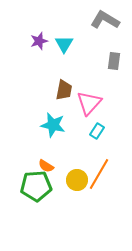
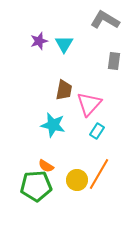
pink triangle: moved 1 px down
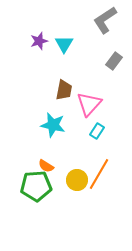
gray L-shape: rotated 64 degrees counterclockwise
gray rectangle: rotated 30 degrees clockwise
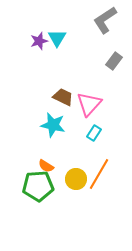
cyan triangle: moved 7 px left, 6 px up
brown trapezoid: moved 1 px left, 7 px down; rotated 75 degrees counterclockwise
cyan rectangle: moved 3 px left, 2 px down
yellow circle: moved 1 px left, 1 px up
green pentagon: moved 2 px right
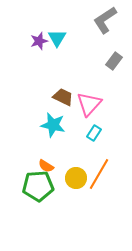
yellow circle: moved 1 px up
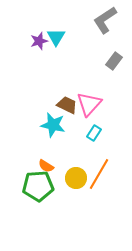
cyan triangle: moved 1 px left, 1 px up
brown trapezoid: moved 4 px right, 8 px down
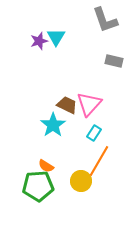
gray L-shape: rotated 76 degrees counterclockwise
gray rectangle: rotated 66 degrees clockwise
cyan star: rotated 25 degrees clockwise
orange line: moved 13 px up
yellow circle: moved 5 px right, 3 px down
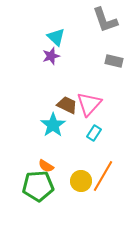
cyan triangle: rotated 18 degrees counterclockwise
purple star: moved 12 px right, 15 px down
orange line: moved 4 px right, 15 px down
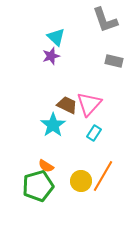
green pentagon: rotated 12 degrees counterclockwise
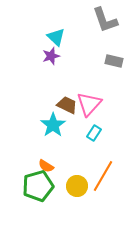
yellow circle: moved 4 px left, 5 px down
